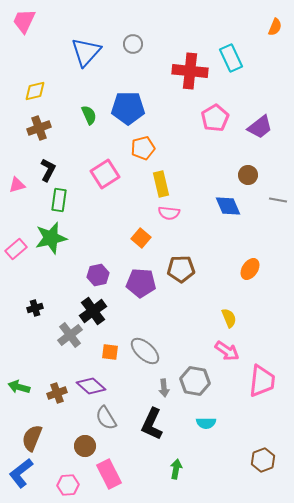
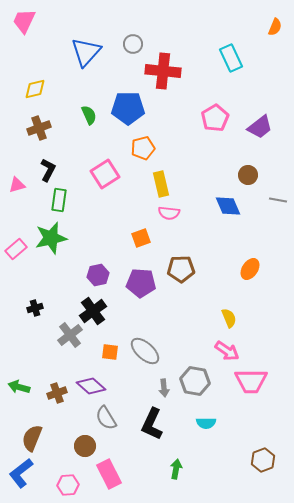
red cross at (190, 71): moved 27 px left
yellow diamond at (35, 91): moved 2 px up
orange square at (141, 238): rotated 30 degrees clockwise
pink trapezoid at (262, 381): moved 11 px left; rotated 84 degrees clockwise
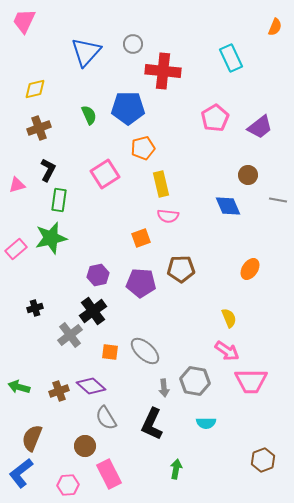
pink semicircle at (169, 213): moved 1 px left, 3 px down
brown cross at (57, 393): moved 2 px right, 2 px up
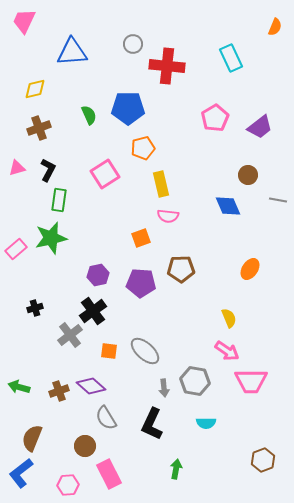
blue triangle at (86, 52): moved 14 px left; rotated 44 degrees clockwise
red cross at (163, 71): moved 4 px right, 5 px up
pink triangle at (17, 185): moved 17 px up
orange square at (110, 352): moved 1 px left, 1 px up
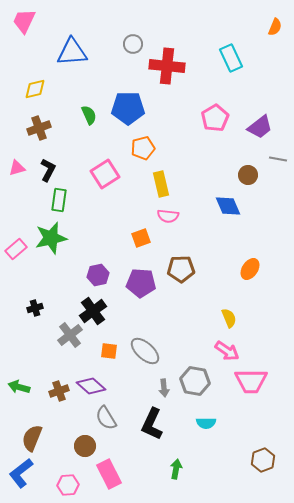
gray line at (278, 200): moved 41 px up
